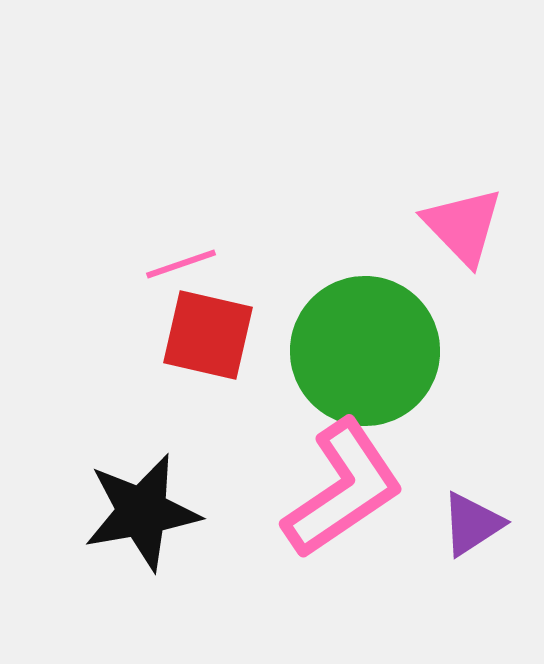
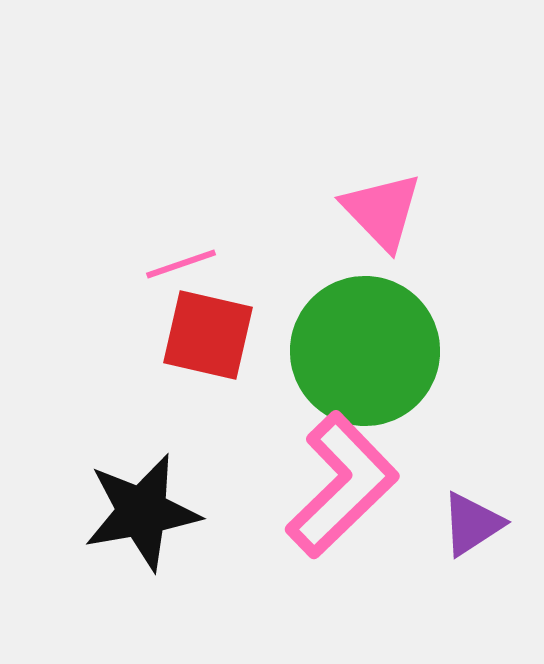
pink triangle: moved 81 px left, 15 px up
pink L-shape: moved 1 px left, 4 px up; rotated 10 degrees counterclockwise
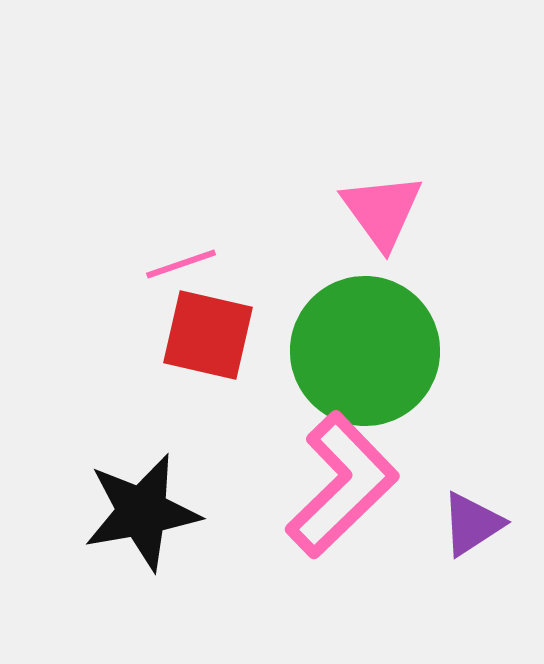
pink triangle: rotated 8 degrees clockwise
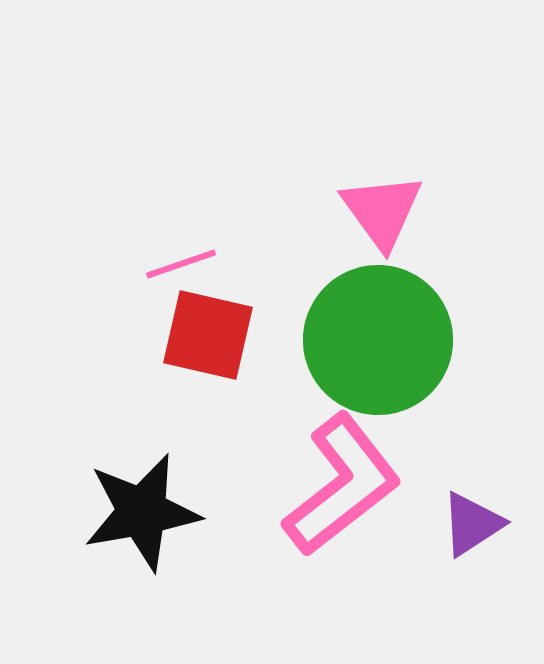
green circle: moved 13 px right, 11 px up
pink L-shape: rotated 6 degrees clockwise
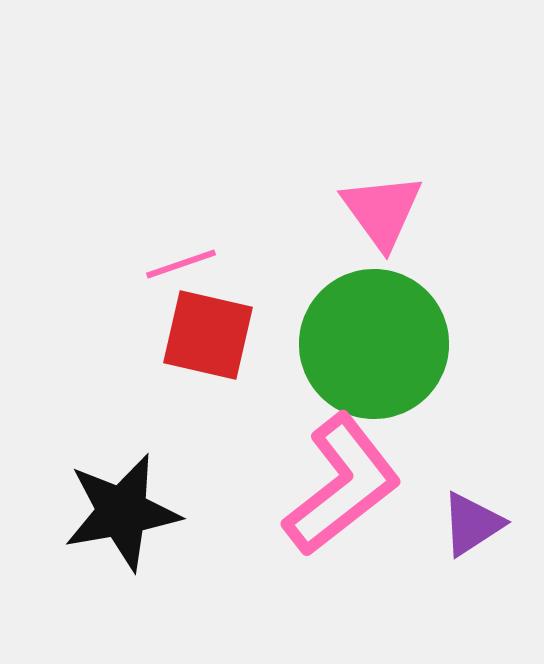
green circle: moved 4 px left, 4 px down
black star: moved 20 px left
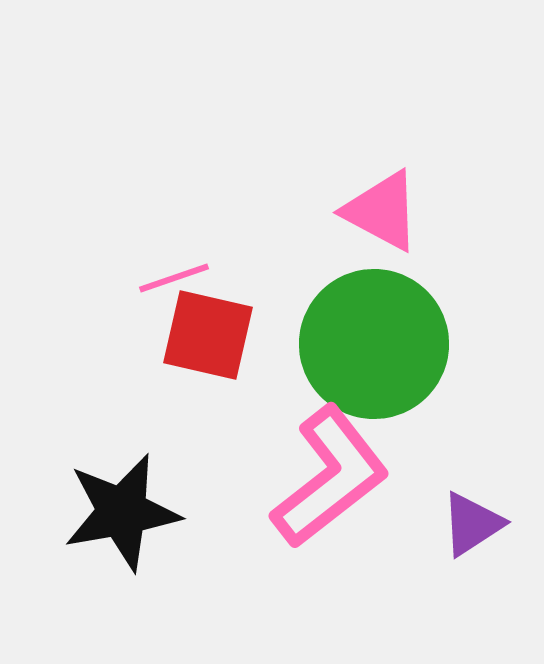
pink triangle: rotated 26 degrees counterclockwise
pink line: moved 7 px left, 14 px down
pink L-shape: moved 12 px left, 8 px up
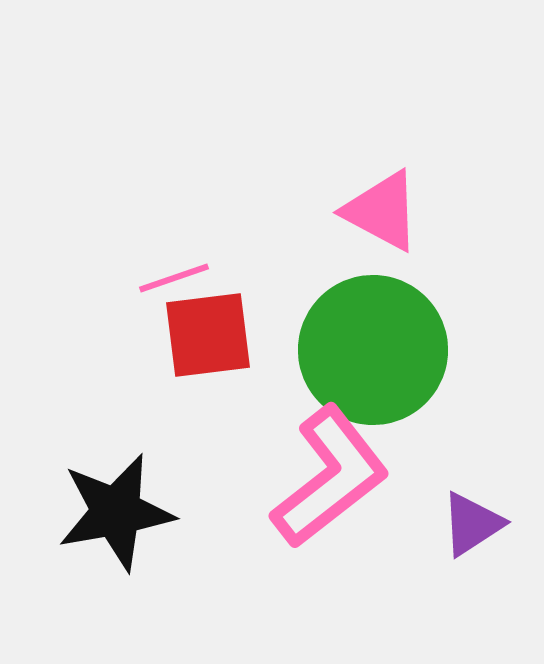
red square: rotated 20 degrees counterclockwise
green circle: moved 1 px left, 6 px down
black star: moved 6 px left
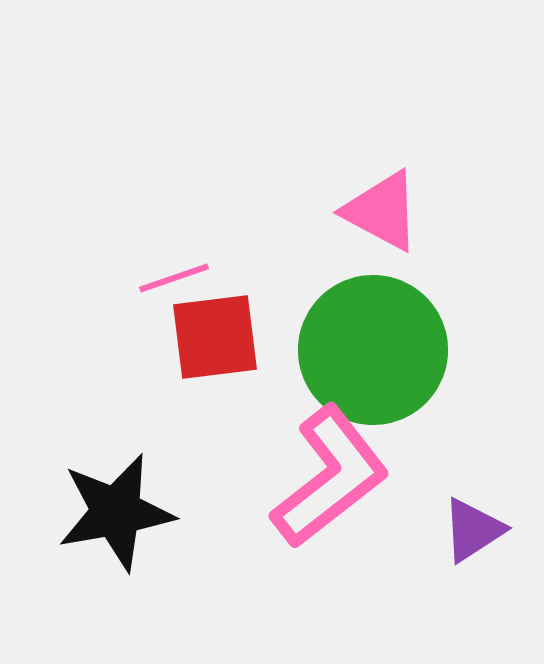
red square: moved 7 px right, 2 px down
purple triangle: moved 1 px right, 6 px down
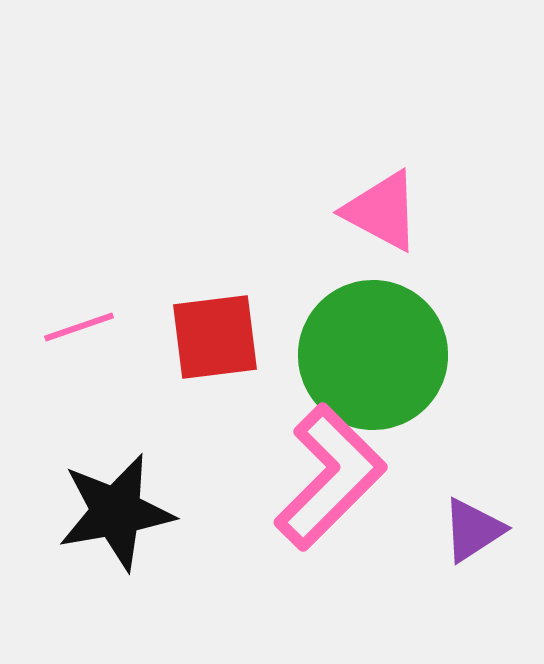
pink line: moved 95 px left, 49 px down
green circle: moved 5 px down
pink L-shape: rotated 7 degrees counterclockwise
